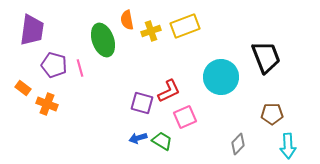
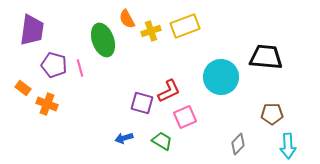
orange semicircle: moved 1 px up; rotated 18 degrees counterclockwise
black trapezoid: rotated 64 degrees counterclockwise
blue arrow: moved 14 px left
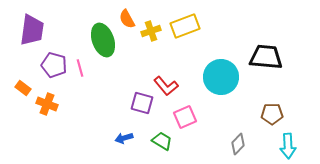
red L-shape: moved 3 px left, 5 px up; rotated 75 degrees clockwise
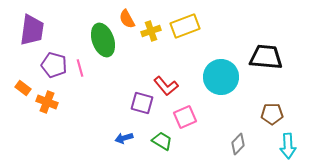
orange cross: moved 2 px up
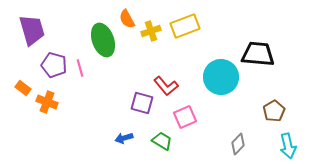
purple trapezoid: rotated 24 degrees counterclockwise
black trapezoid: moved 8 px left, 3 px up
brown pentagon: moved 2 px right, 3 px up; rotated 30 degrees counterclockwise
cyan arrow: rotated 10 degrees counterclockwise
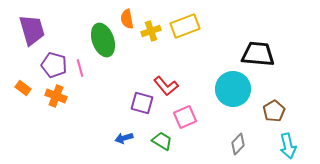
orange semicircle: rotated 18 degrees clockwise
cyan circle: moved 12 px right, 12 px down
orange cross: moved 9 px right, 6 px up
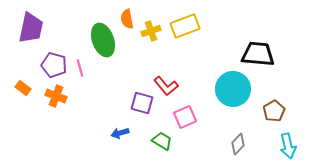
purple trapezoid: moved 1 px left, 2 px up; rotated 28 degrees clockwise
blue arrow: moved 4 px left, 5 px up
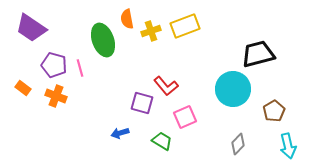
purple trapezoid: rotated 112 degrees clockwise
black trapezoid: rotated 20 degrees counterclockwise
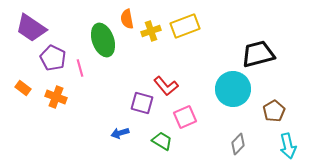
purple pentagon: moved 1 px left, 7 px up; rotated 10 degrees clockwise
orange cross: moved 1 px down
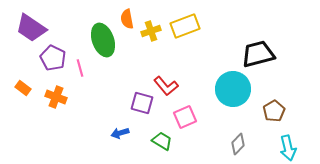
cyan arrow: moved 2 px down
